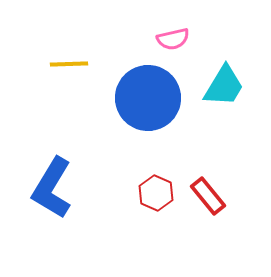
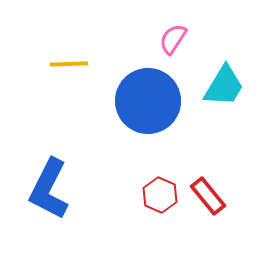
pink semicircle: rotated 136 degrees clockwise
blue circle: moved 3 px down
blue L-shape: moved 3 px left, 1 px down; rotated 4 degrees counterclockwise
red hexagon: moved 4 px right, 2 px down
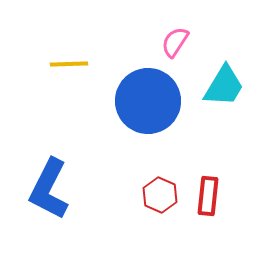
pink semicircle: moved 2 px right, 3 px down
red rectangle: rotated 45 degrees clockwise
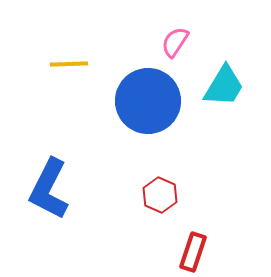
red rectangle: moved 15 px left, 56 px down; rotated 12 degrees clockwise
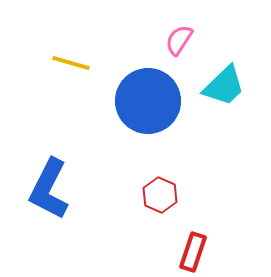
pink semicircle: moved 4 px right, 2 px up
yellow line: moved 2 px right, 1 px up; rotated 18 degrees clockwise
cyan trapezoid: rotated 15 degrees clockwise
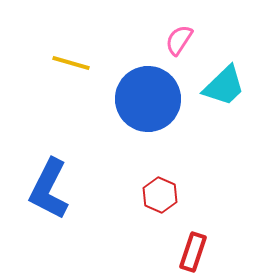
blue circle: moved 2 px up
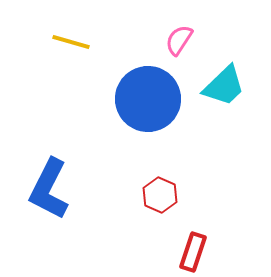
yellow line: moved 21 px up
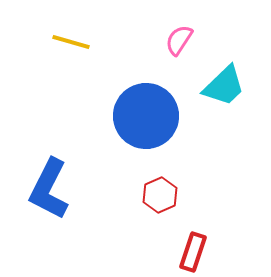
blue circle: moved 2 px left, 17 px down
red hexagon: rotated 12 degrees clockwise
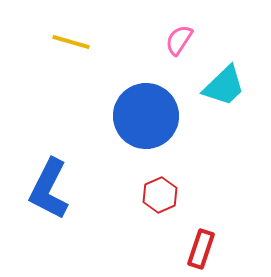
red rectangle: moved 8 px right, 3 px up
